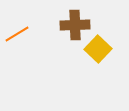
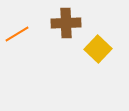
brown cross: moved 9 px left, 2 px up
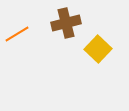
brown cross: rotated 12 degrees counterclockwise
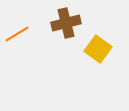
yellow square: rotated 8 degrees counterclockwise
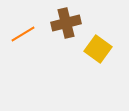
orange line: moved 6 px right
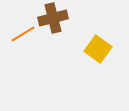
brown cross: moved 13 px left, 5 px up
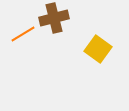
brown cross: moved 1 px right
